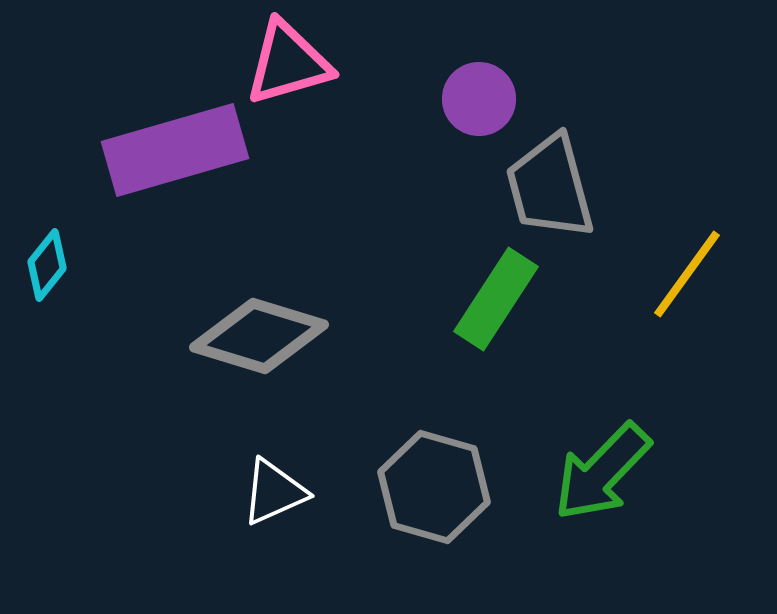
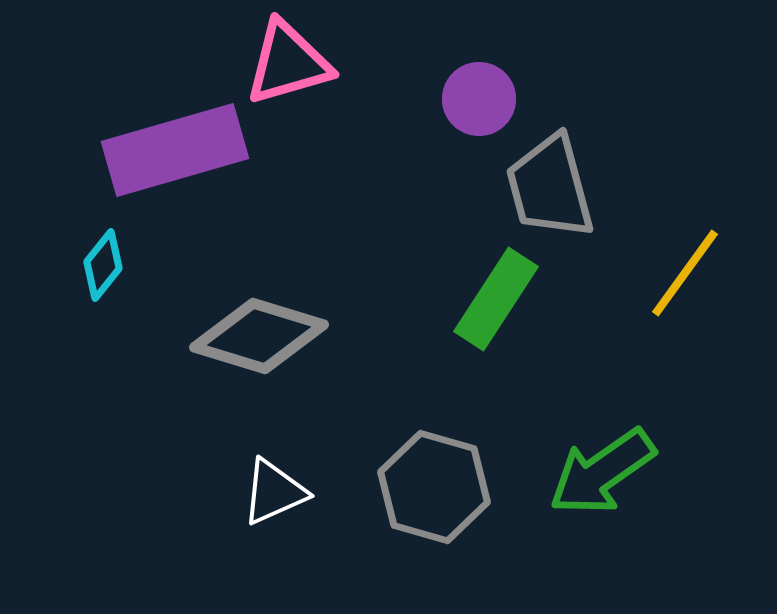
cyan diamond: moved 56 px right
yellow line: moved 2 px left, 1 px up
green arrow: rotated 11 degrees clockwise
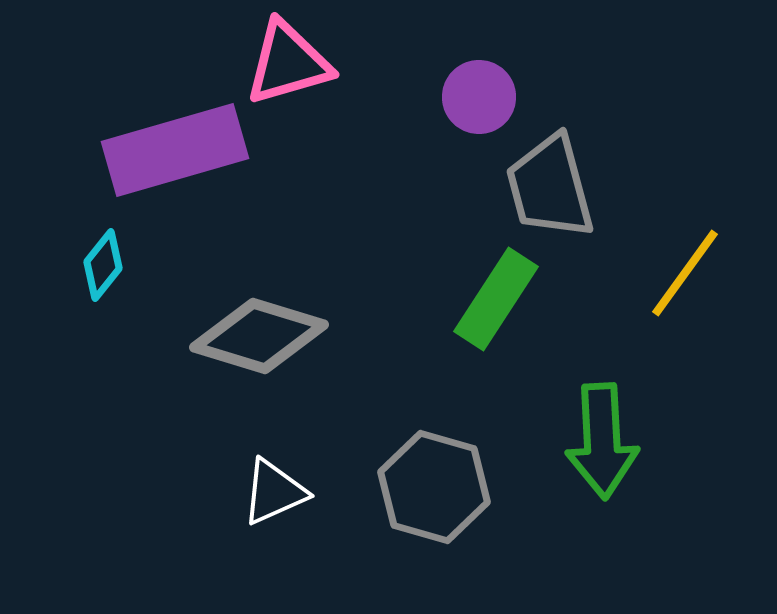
purple circle: moved 2 px up
green arrow: moved 31 px up; rotated 58 degrees counterclockwise
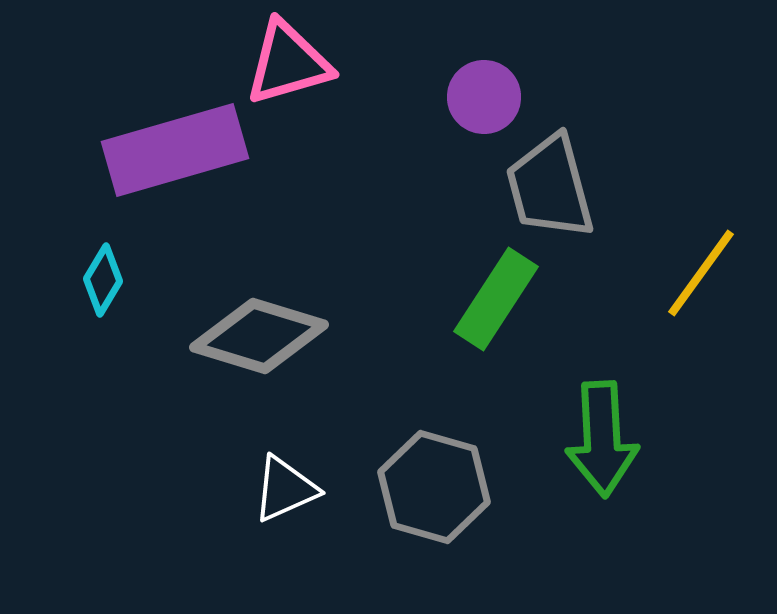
purple circle: moved 5 px right
cyan diamond: moved 15 px down; rotated 8 degrees counterclockwise
yellow line: moved 16 px right
green arrow: moved 2 px up
white triangle: moved 11 px right, 3 px up
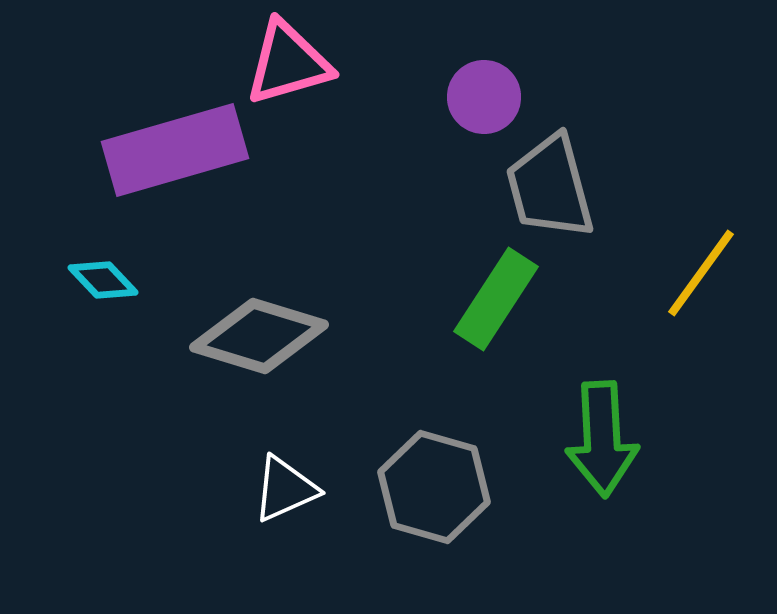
cyan diamond: rotated 74 degrees counterclockwise
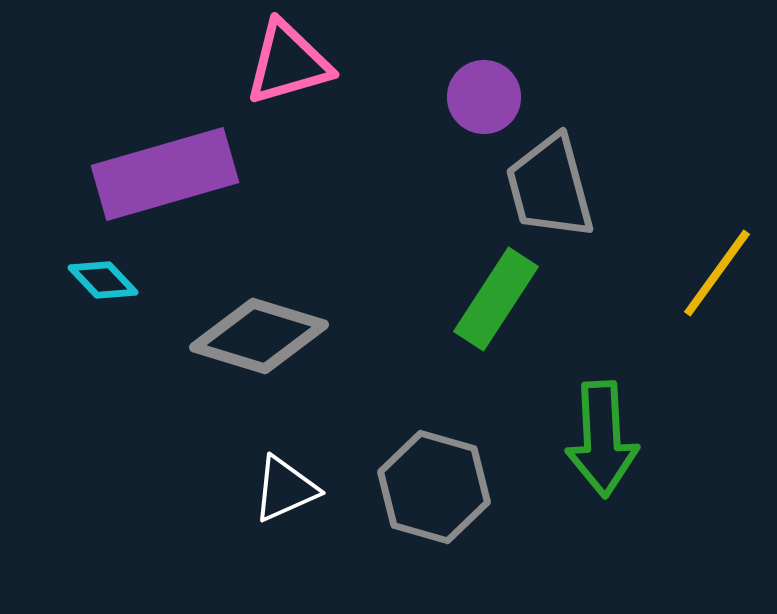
purple rectangle: moved 10 px left, 24 px down
yellow line: moved 16 px right
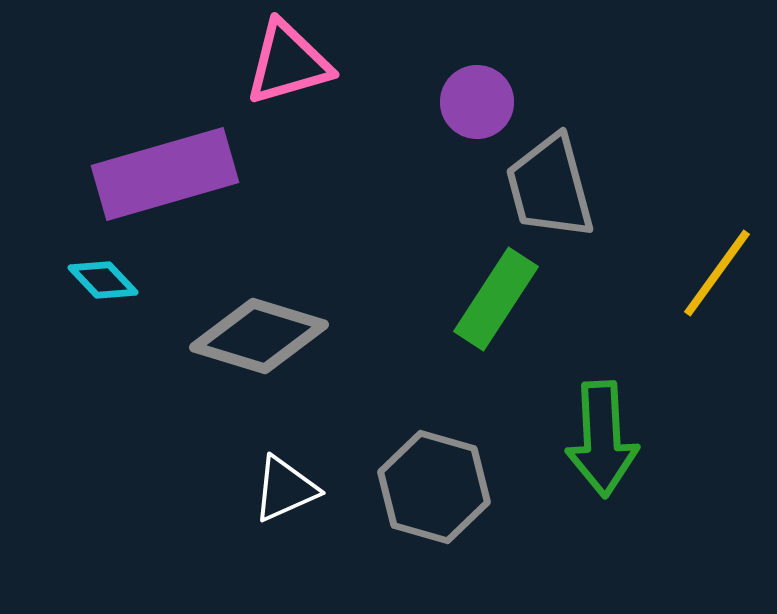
purple circle: moved 7 px left, 5 px down
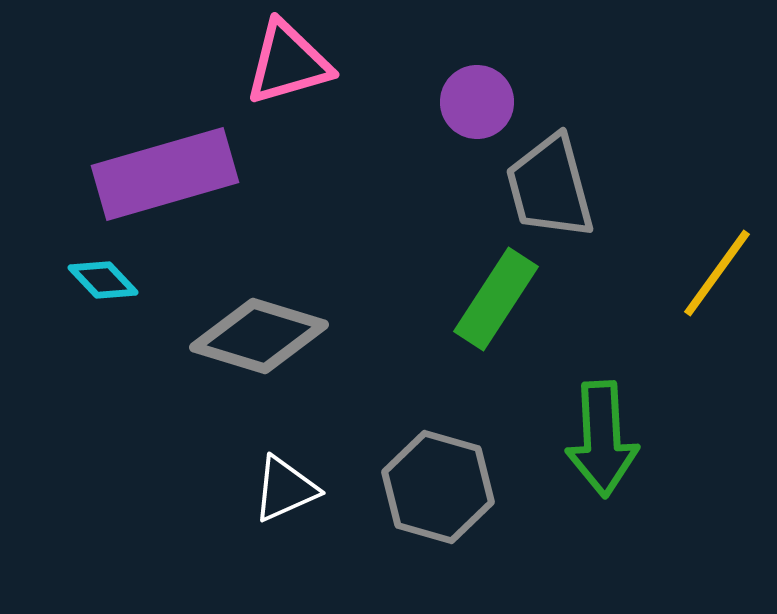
gray hexagon: moved 4 px right
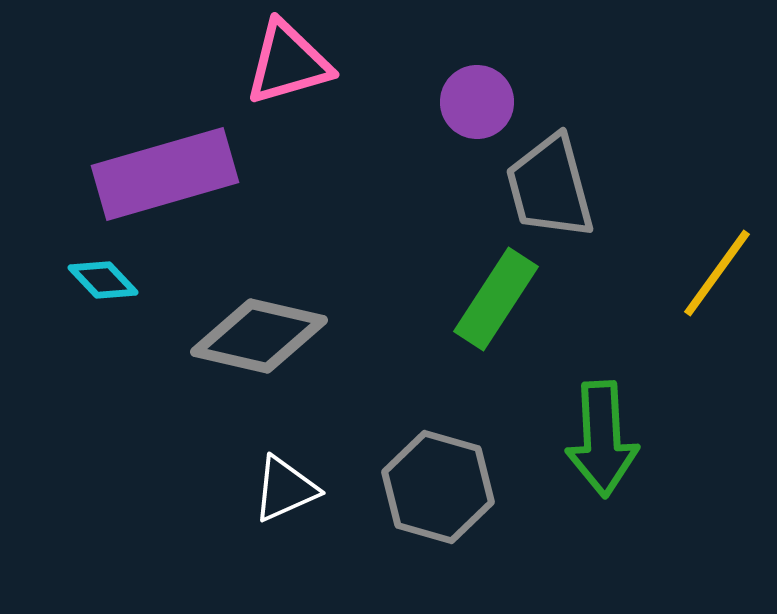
gray diamond: rotated 4 degrees counterclockwise
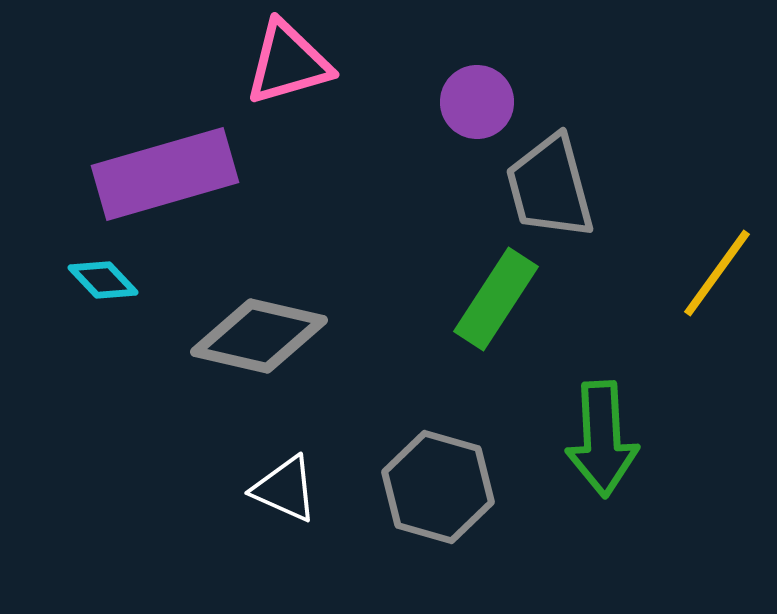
white triangle: rotated 48 degrees clockwise
